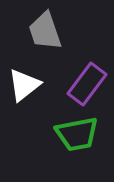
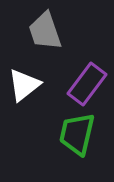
green trapezoid: rotated 114 degrees clockwise
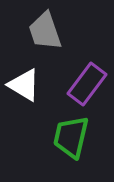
white triangle: rotated 51 degrees counterclockwise
green trapezoid: moved 6 px left, 3 px down
